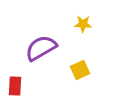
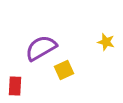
yellow star: moved 23 px right, 18 px down; rotated 12 degrees clockwise
yellow square: moved 16 px left
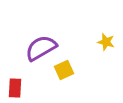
red rectangle: moved 2 px down
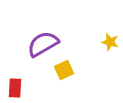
yellow star: moved 4 px right
purple semicircle: moved 2 px right, 4 px up
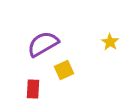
yellow star: rotated 18 degrees clockwise
red rectangle: moved 18 px right, 1 px down
